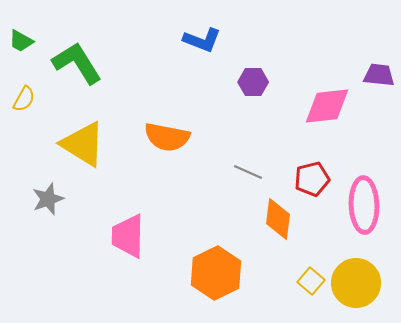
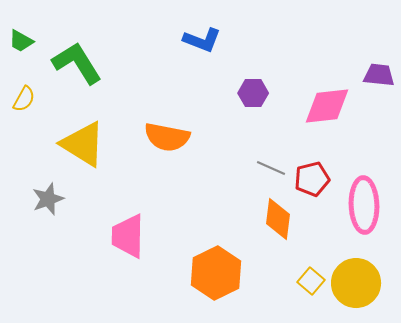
purple hexagon: moved 11 px down
gray line: moved 23 px right, 4 px up
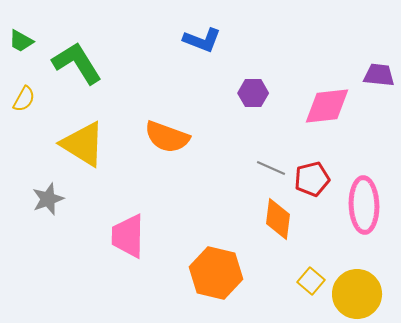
orange semicircle: rotated 9 degrees clockwise
orange hexagon: rotated 21 degrees counterclockwise
yellow circle: moved 1 px right, 11 px down
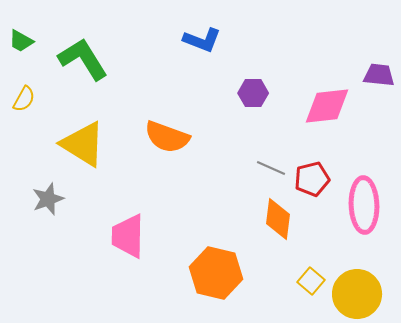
green L-shape: moved 6 px right, 4 px up
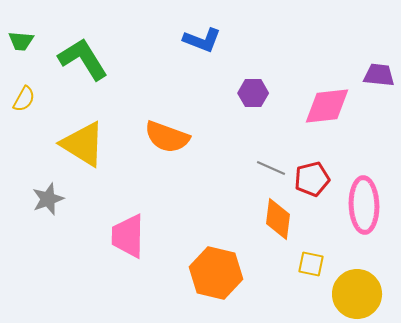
green trapezoid: rotated 24 degrees counterclockwise
yellow square: moved 17 px up; rotated 28 degrees counterclockwise
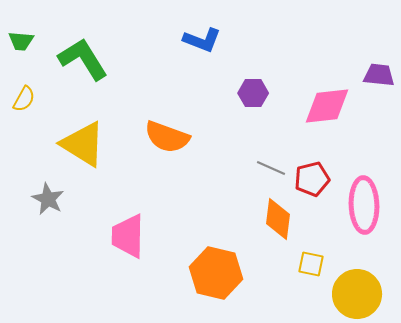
gray star: rotated 24 degrees counterclockwise
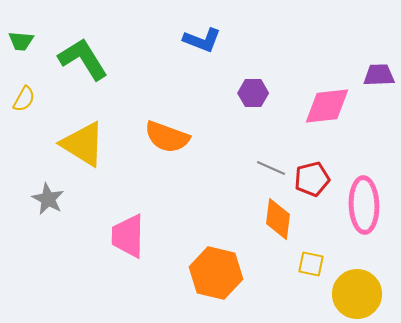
purple trapezoid: rotated 8 degrees counterclockwise
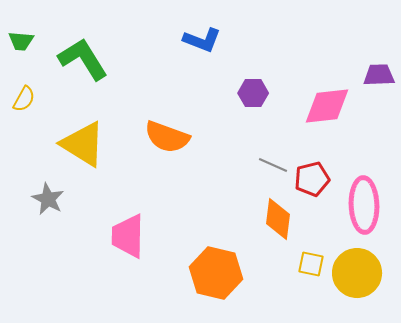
gray line: moved 2 px right, 3 px up
yellow circle: moved 21 px up
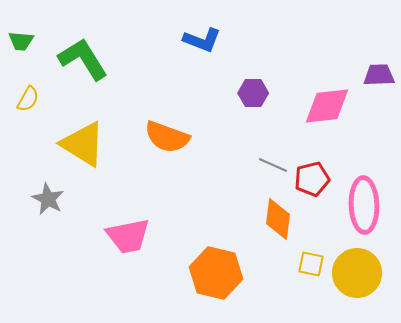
yellow semicircle: moved 4 px right
pink trapezoid: rotated 102 degrees counterclockwise
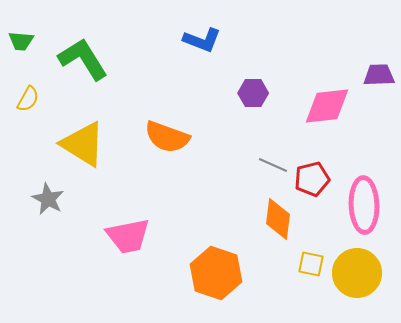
orange hexagon: rotated 6 degrees clockwise
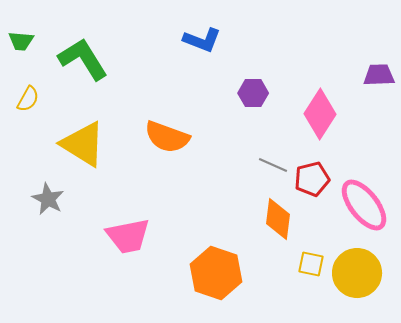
pink diamond: moved 7 px left, 8 px down; rotated 51 degrees counterclockwise
pink ellipse: rotated 36 degrees counterclockwise
